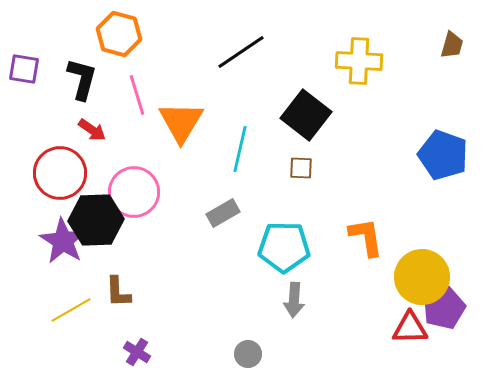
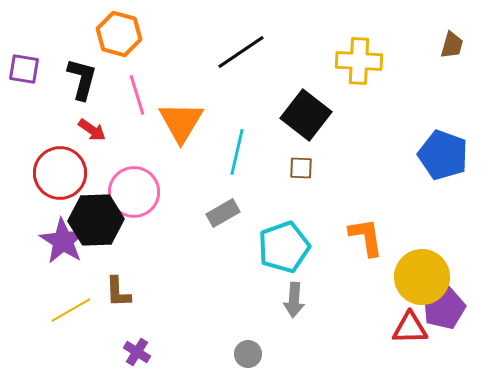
cyan line: moved 3 px left, 3 px down
cyan pentagon: rotated 21 degrees counterclockwise
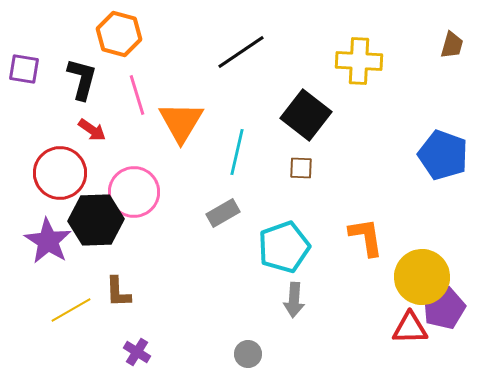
purple star: moved 15 px left
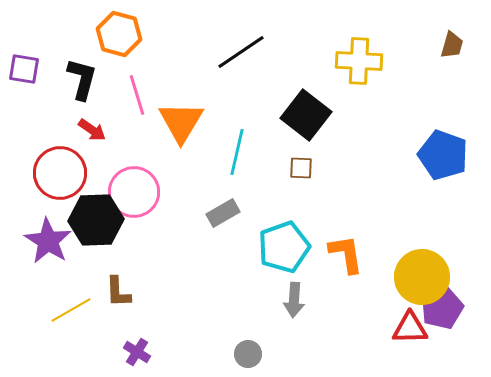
orange L-shape: moved 20 px left, 17 px down
purple pentagon: moved 2 px left
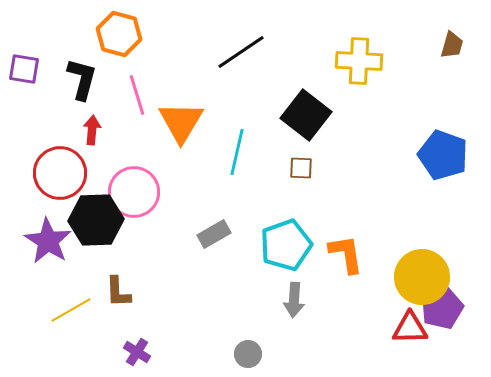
red arrow: rotated 120 degrees counterclockwise
gray rectangle: moved 9 px left, 21 px down
cyan pentagon: moved 2 px right, 2 px up
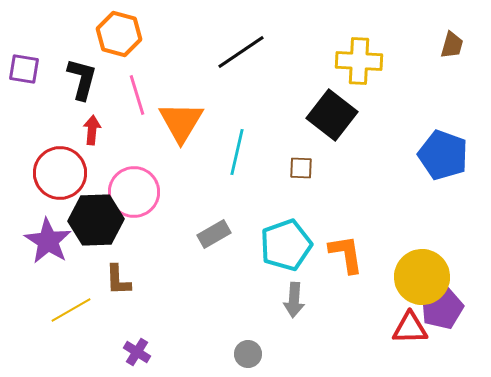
black square: moved 26 px right
brown L-shape: moved 12 px up
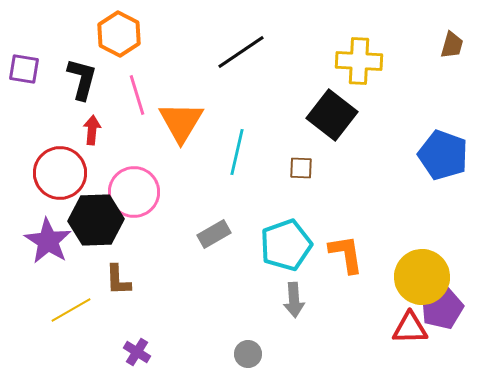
orange hexagon: rotated 12 degrees clockwise
gray arrow: rotated 8 degrees counterclockwise
